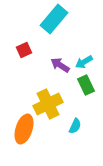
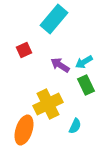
orange ellipse: moved 1 px down
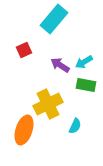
green rectangle: rotated 54 degrees counterclockwise
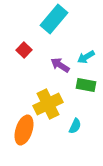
red square: rotated 21 degrees counterclockwise
cyan arrow: moved 2 px right, 5 px up
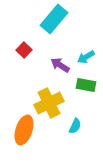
yellow cross: moved 1 px right, 1 px up
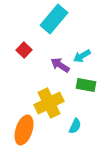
cyan arrow: moved 4 px left, 1 px up
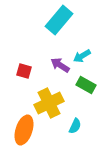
cyan rectangle: moved 5 px right, 1 px down
red square: moved 21 px down; rotated 28 degrees counterclockwise
green rectangle: rotated 18 degrees clockwise
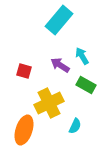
cyan arrow: rotated 90 degrees clockwise
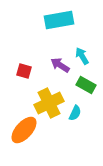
cyan rectangle: rotated 40 degrees clockwise
cyan semicircle: moved 13 px up
orange ellipse: rotated 24 degrees clockwise
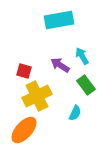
green rectangle: rotated 24 degrees clockwise
yellow cross: moved 12 px left, 7 px up
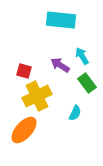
cyan rectangle: moved 2 px right; rotated 16 degrees clockwise
green rectangle: moved 1 px right, 2 px up
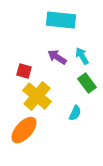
purple arrow: moved 3 px left, 8 px up
yellow cross: rotated 24 degrees counterclockwise
